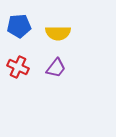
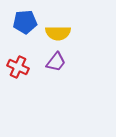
blue pentagon: moved 6 px right, 4 px up
purple trapezoid: moved 6 px up
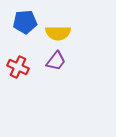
purple trapezoid: moved 1 px up
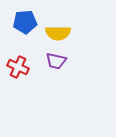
purple trapezoid: rotated 65 degrees clockwise
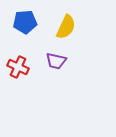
yellow semicircle: moved 8 px right, 6 px up; rotated 65 degrees counterclockwise
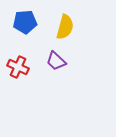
yellow semicircle: moved 1 px left; rotated 10 degrees counterclockwise
purple trapezoid: rotated 30 degrees clockwise
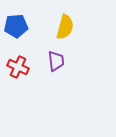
blue pentagon: moved 9 px left, 4 px down
purple trapezoid: rotated 140 degrees counterclockwise
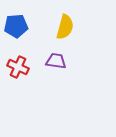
purple trapezoid: rotated 75 degrees counterclockwise
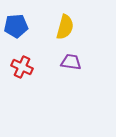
purple trapezoid: moved 15 px right, 1 px down
red cross: moved 4 px right
